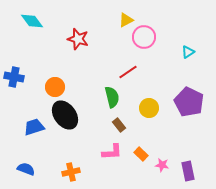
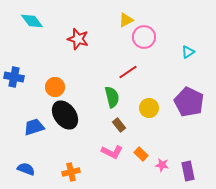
pink L-shape: rotated 30 degrees clockwise
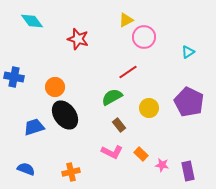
green semicircle: rotated 105 degrees counterclockwise
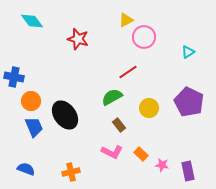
orange circle: moved 24 px left, 14 px down
blue trapezoid: rotated 85 degrees clockwise
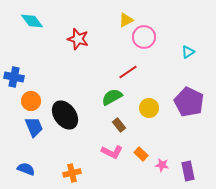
orange cross: moved 1 px right, 1 px down
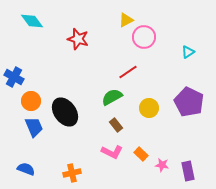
blue cross: rotated 18 degrees clockwise
black ellipse: moved 3 px up
brown rectangle: moved 3 px left
